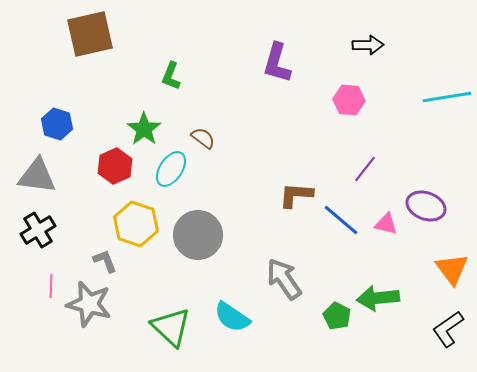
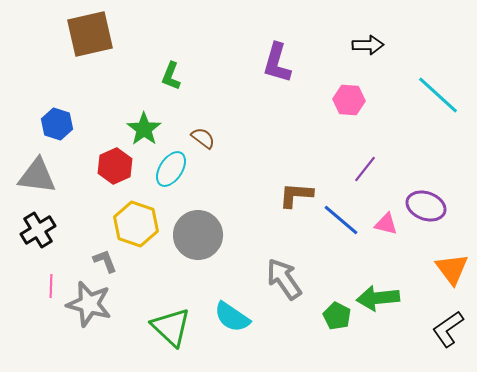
cyan line: moved 9 px left, 2 px up; rotated 51 degrees clockwise
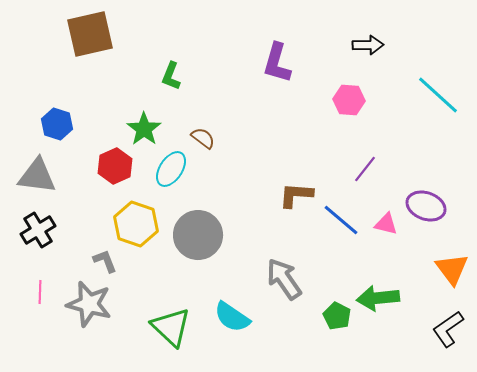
pink line: moved 11 px left, 6 px down
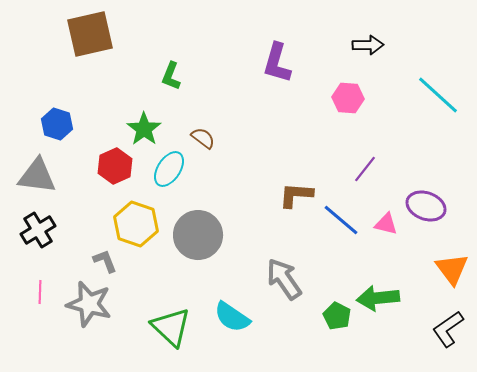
pink hexagon: moved 1 px left, 2 px up
cyan ellipse: moved 2 px left
